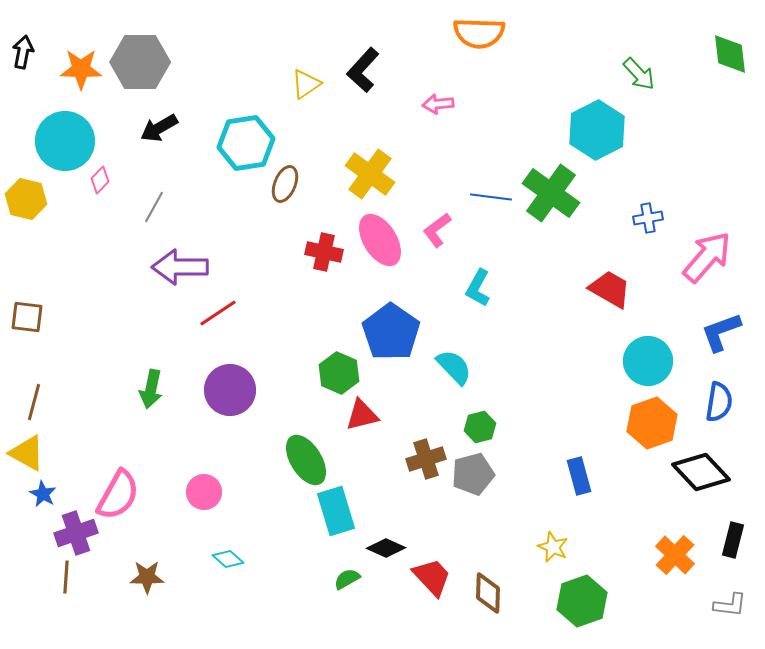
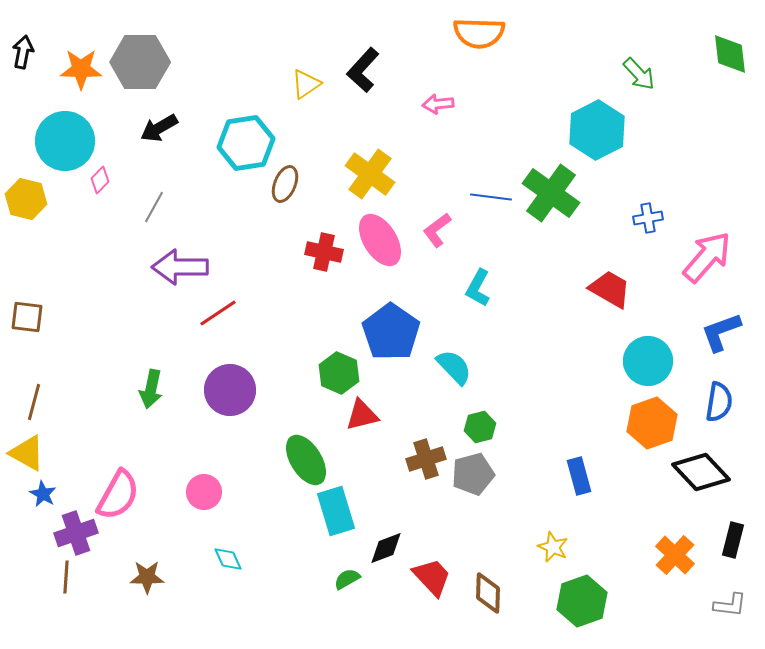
black diamond at (386, 548): rotated 45 degrees counterclockwise
cyan diamond at (228, 559): rotated 24 degrees clockwise
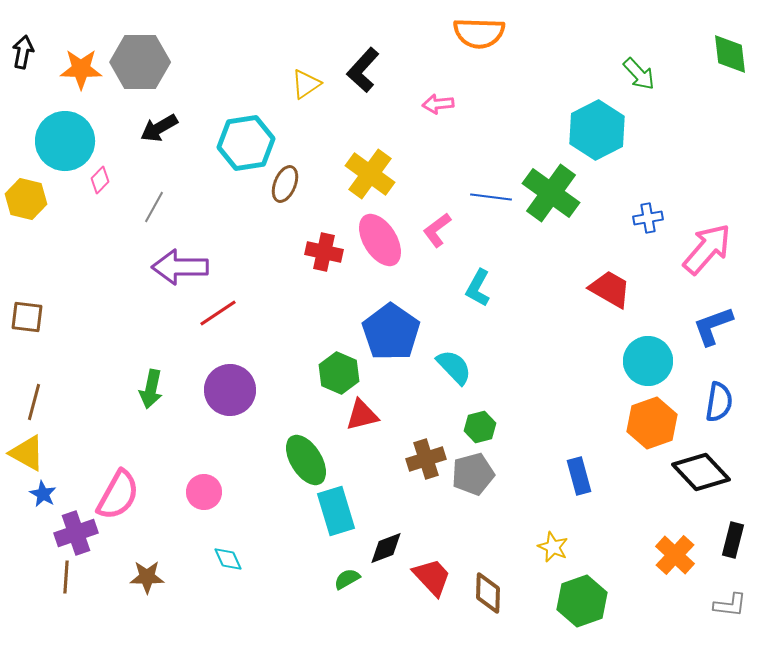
pink arrow at (707, 257): moved 8 px up
blue L-shape at (721, 332): moved 8 px left, 6 px up
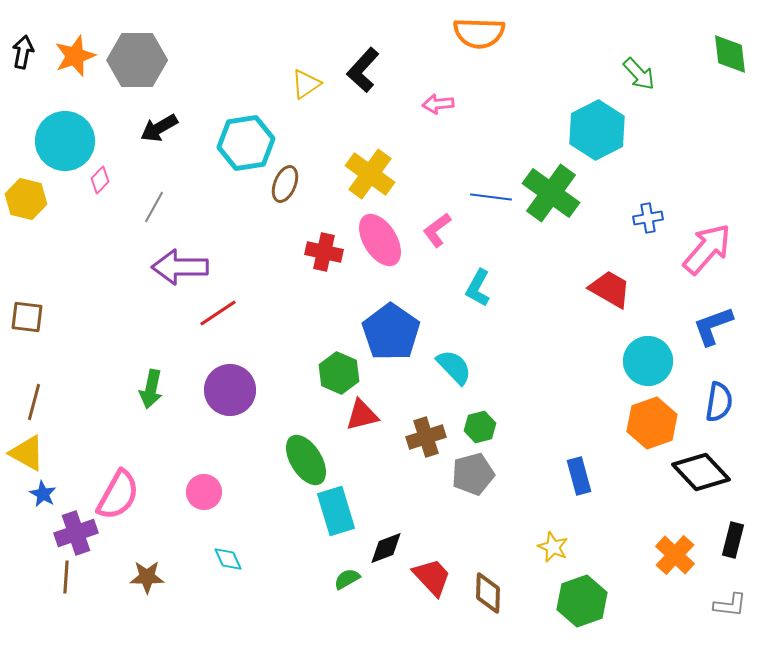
gray hexagon at (140, 62): moved 3 px left, 2 px up
orange star at (81, 69): moved 6 px left, 13 px up; rotated 21 degrees counterclockwise
brown cross at (426, 459): moved 22 px up
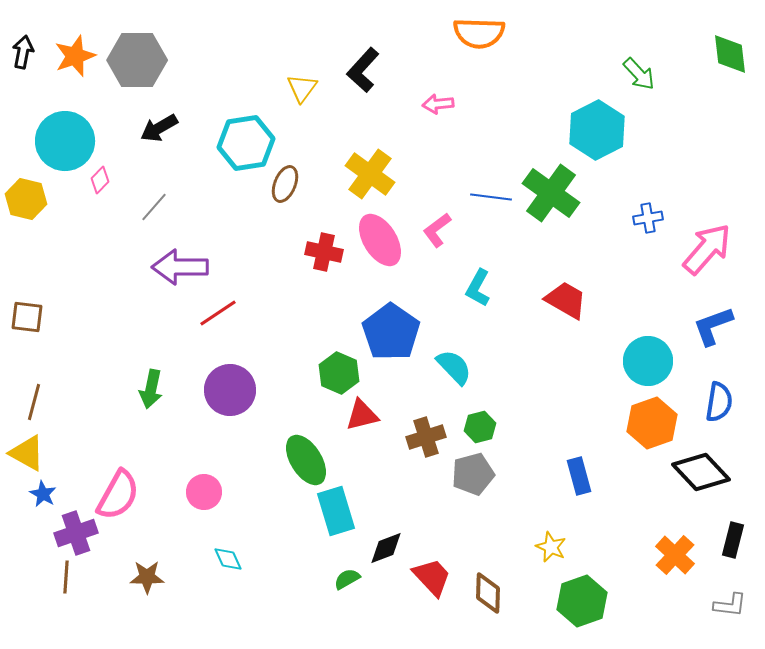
yellow triangle at (306, 84): moved 4 px left, 4 px down; rotated 20 degrees counterclockwise
gray line at (154, 207): rotated 12 degrees clockwise
red trapezoid at (610, 289): moved 44 px left, 11 px down
yellow star at (553, 547): moved 2 px left
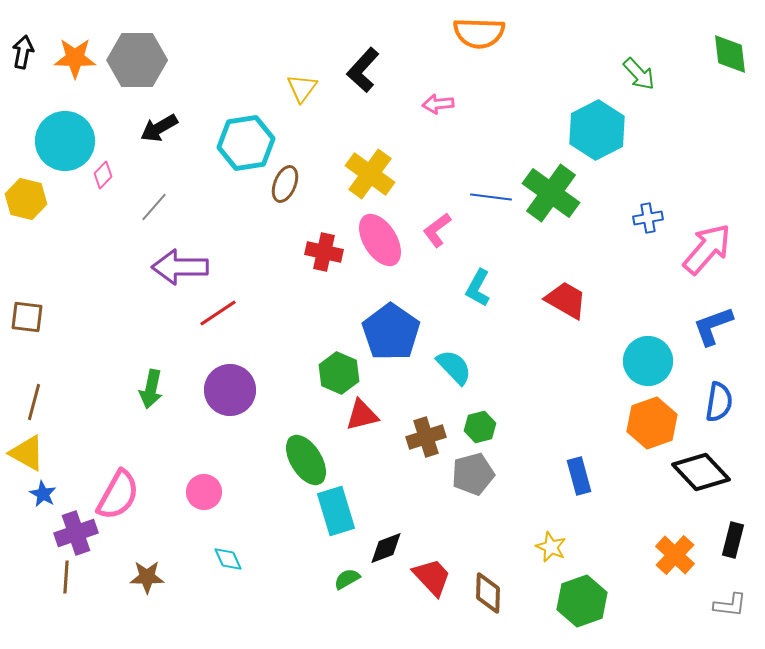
orange star at (75, 56): moved 2 px down; rotated 21 degrees clockwise
pink diamond at (100, 180): moved 3 px right, 5 px up
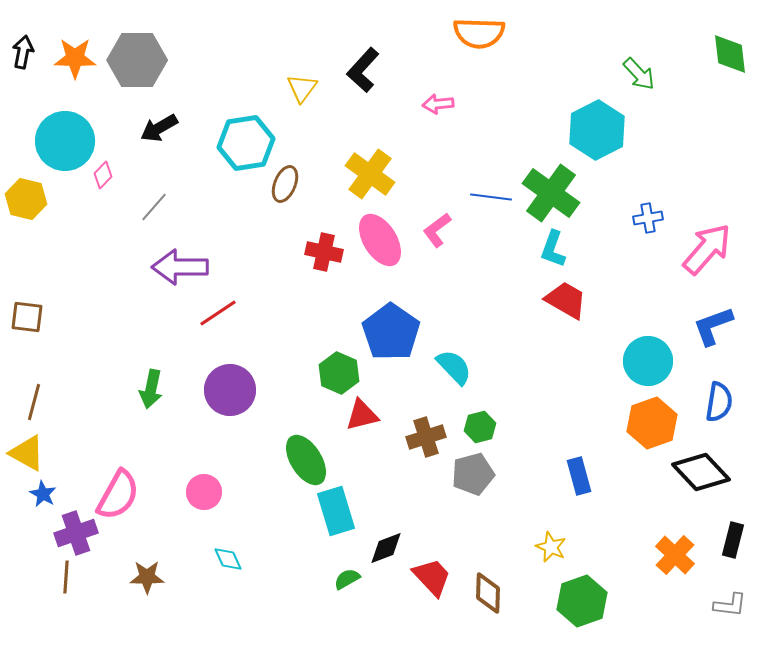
cyan L-shape at (478, 288): moved 75 px right, 39 px up; rotated 9 degrees counterclockwise
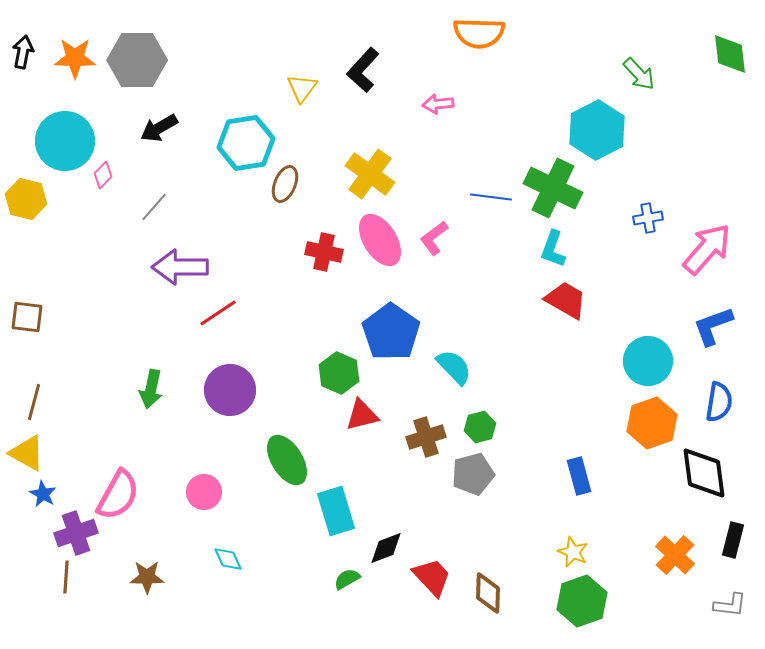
green cross at (551, 193): moved 2 px right, 5 px up; rotated 10 degrees counterclockwise
pink L-shape at (437, 230): moved 3 px left, 8 px down
green ellipse at (306, 460): moved 19 px left
black diamond at (701, 472): moved 3 px right, 1 px down; rotated 36 degrees clockwise
yellow star at (551, 547): moved 22 px right, 5 px down
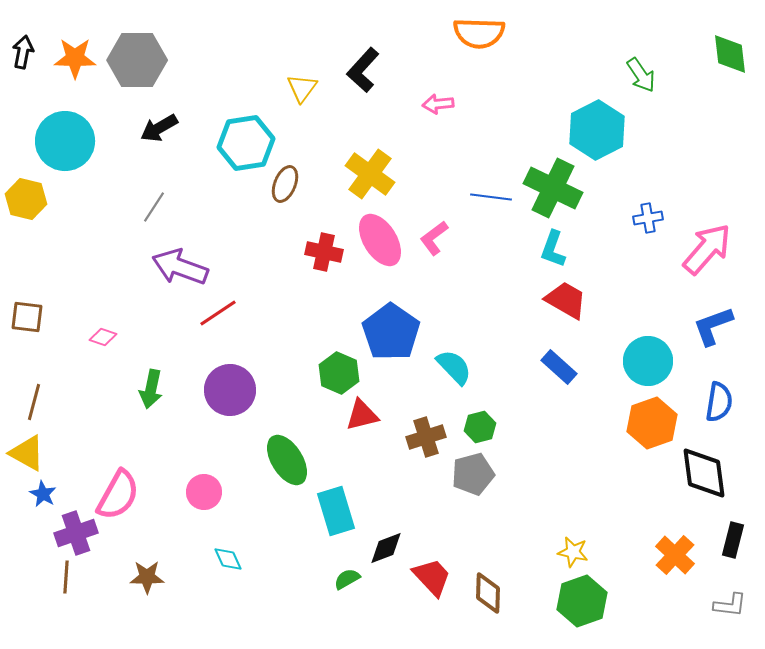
green arrow at (639, 74): moved 2 px right, 1 px down; rotated 9 degrees clockwise
pink diamond at (103, 175): moved 162 px down; rotated 64 degrees clockwise
gray line at (154, 207): rotated 8 degrees counterclockwise
purple arrow at (180, 267): rotated 20 degrees clockwise
blue rectangle at (579, 476): moved 20 px left, 109 px up; rotated 33 degrees counterclockwise
yellow star at (573, 552): rotated 12 degrees counterclockwise
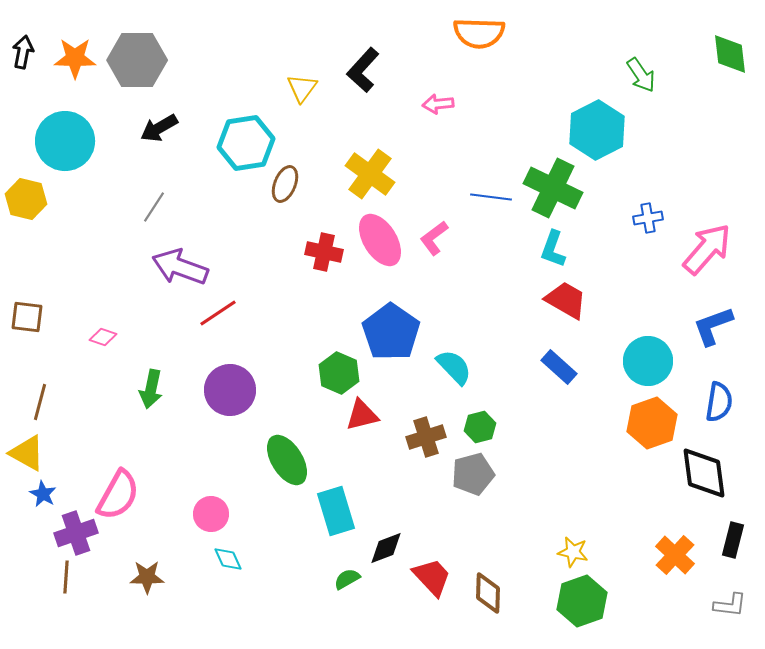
brown line at (34, 402): moved 6 px right
pink circle at (204, 492): moved 7 px right, 22 px down
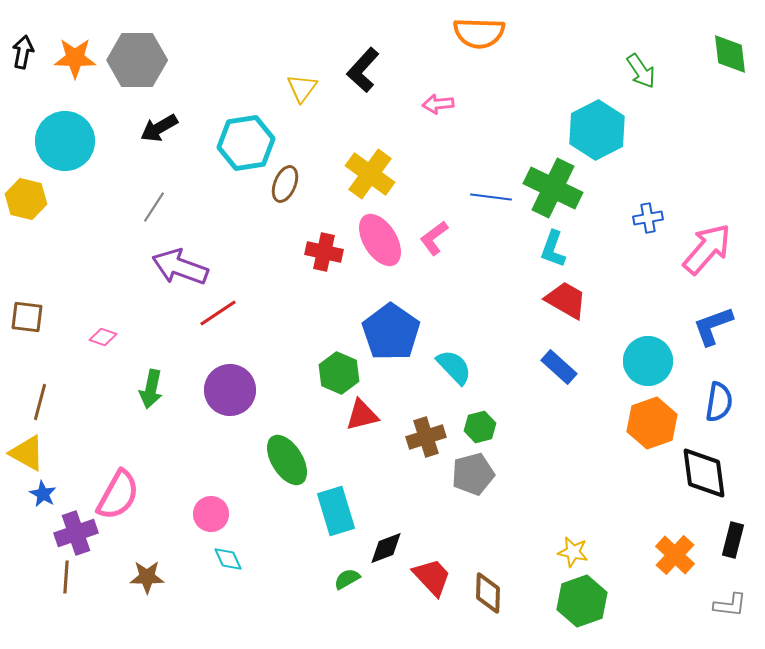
green arrow at (641, 75): moved 4 px up
